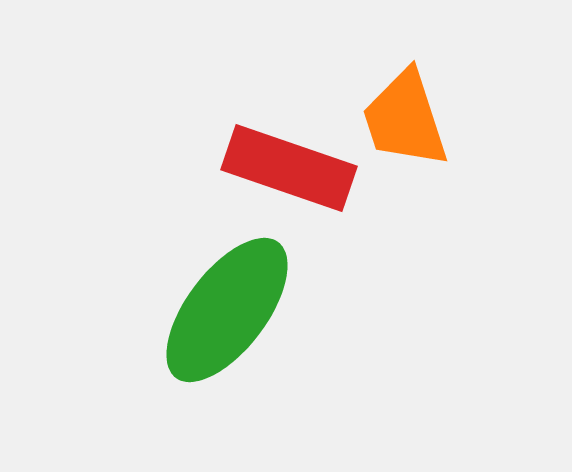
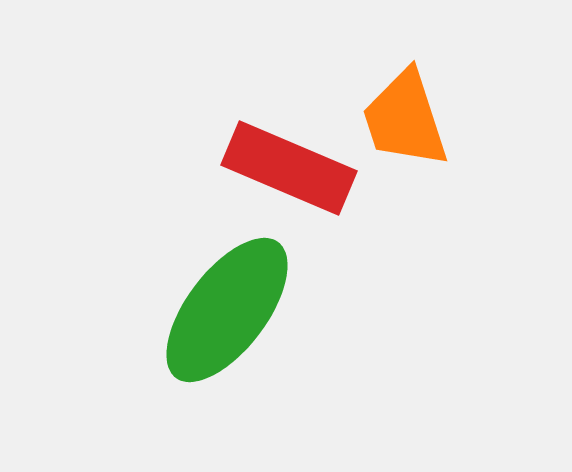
red rectangle: rotated 4 degrees clockwise
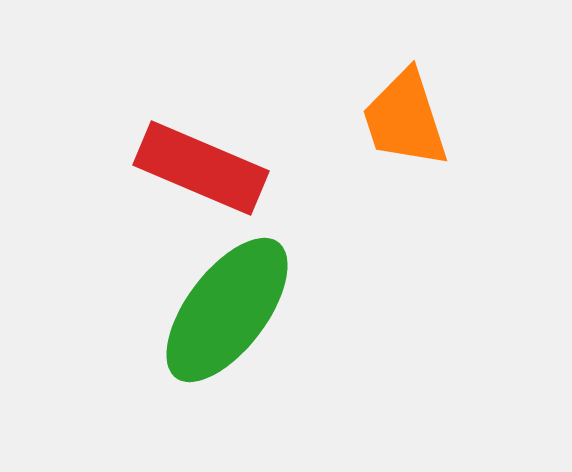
red rectangle: moved 88 px left
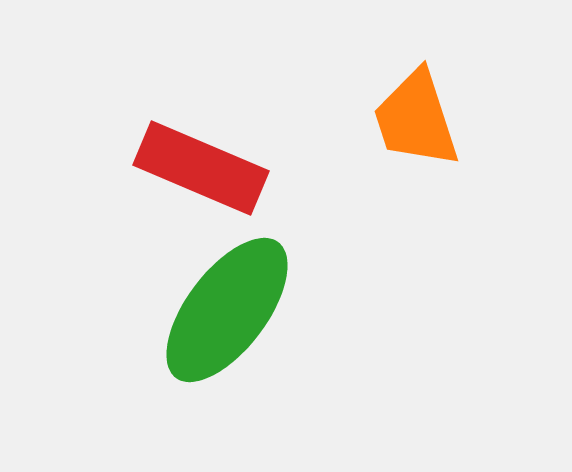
orange trapezoid: moved 11 px right
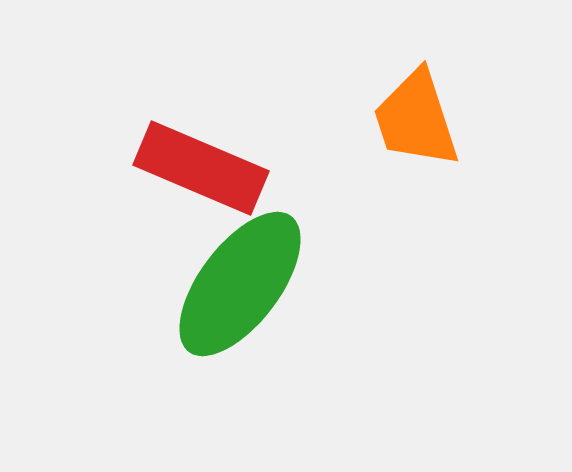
green ellipse: moved 13 px right, 26 px up
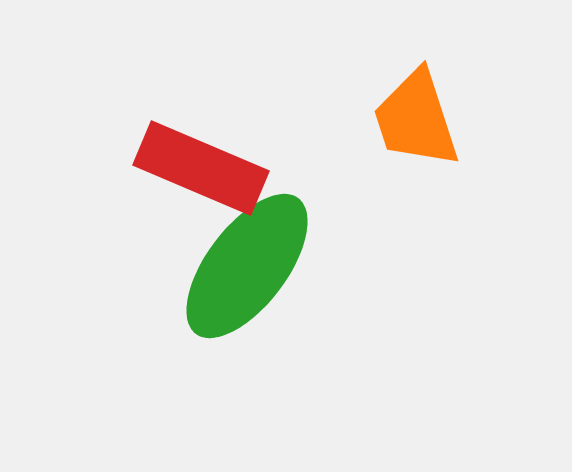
green ellipse: moved 7 px right, 18 px up
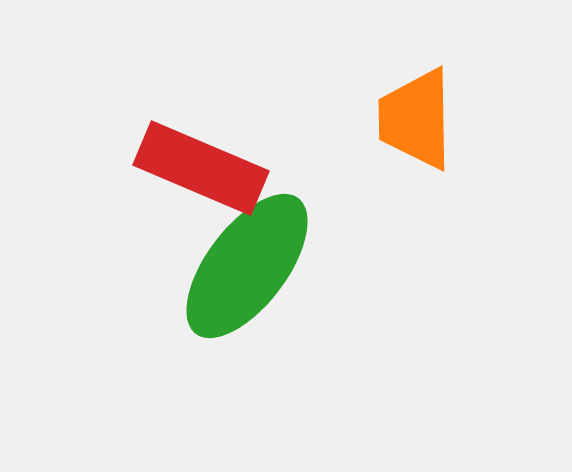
orange trapezoid: rotated 17 degrees clockwise
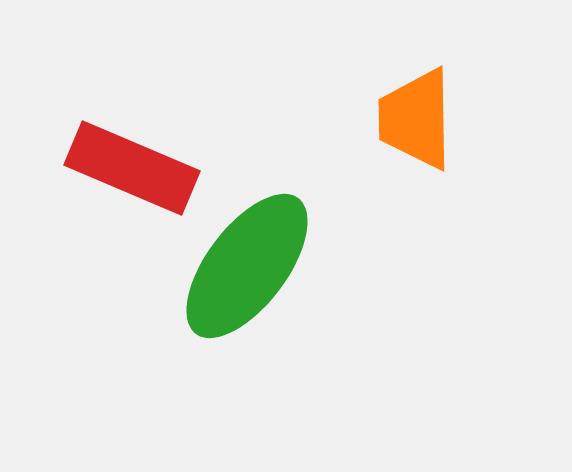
red rectangle: moved 69 px left
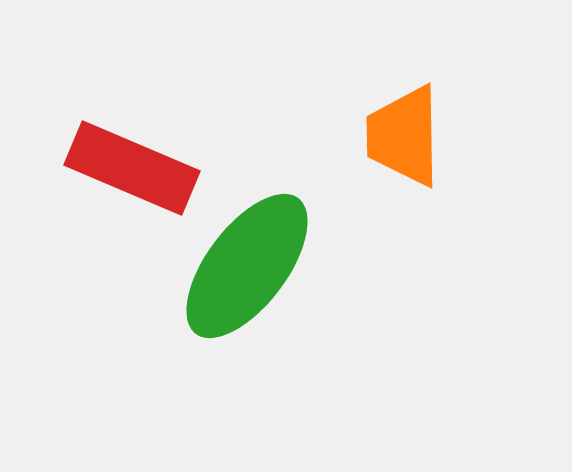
orange trapezoid: moved 12 px left, 17 px down
